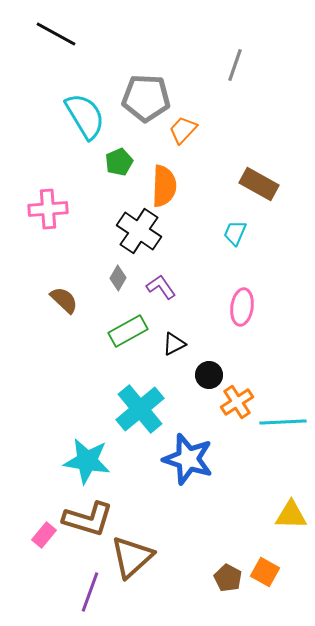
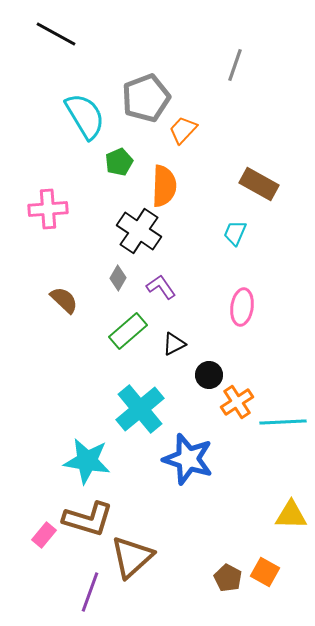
gray pentagon: rotated 24 degrees counterclockwise
green rectangle: rotated 12 degrees counterclockwise
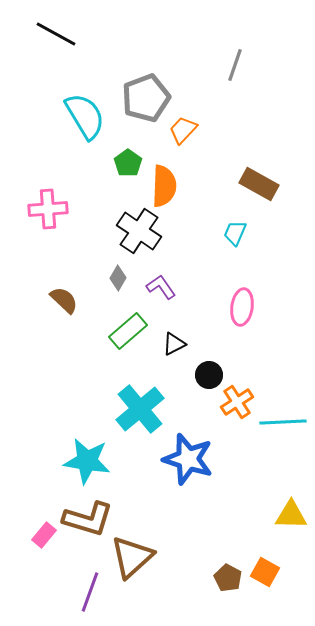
green pentagon: moved 9 px right, 1 px down; rotated 12 degrees counterclockwise
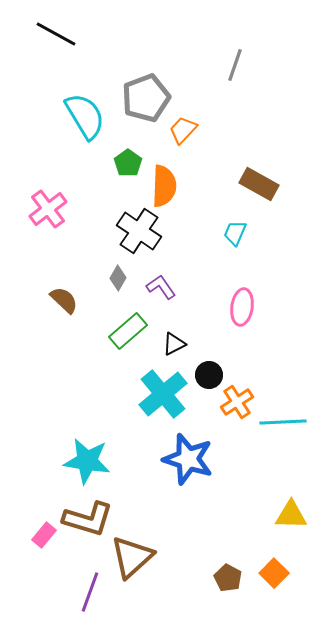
pink cross: rotated 33 degrees counterclockwise
cyan cross: moved 23 px right, 15 px up
orange square: moved 9 px right, 1 px down; rotated 16 degrees clockwise
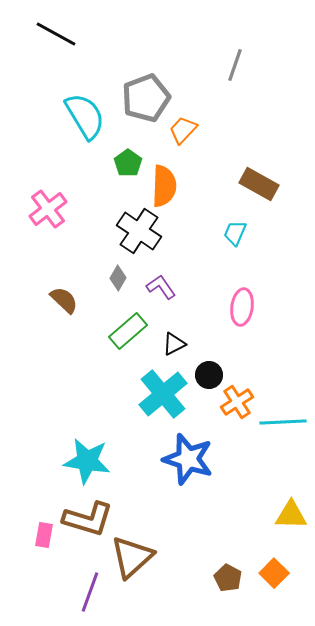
pink rectangle: rotated 30 degrees counterclockwise
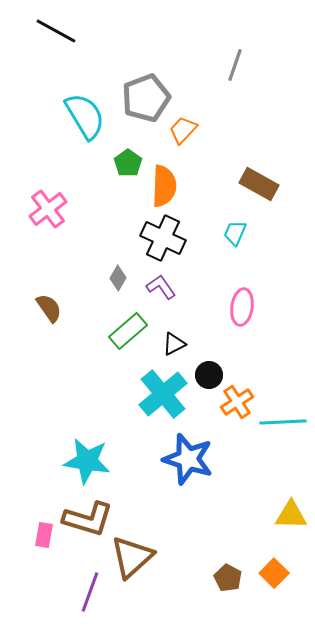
black line: moved 3 px up
black cross: moved 24 px right, 7 px down; rotated 9 degrees counterclockwise
brown semicircle: moved 15 px left, 8 px down; rotated 12 degrees clockwise
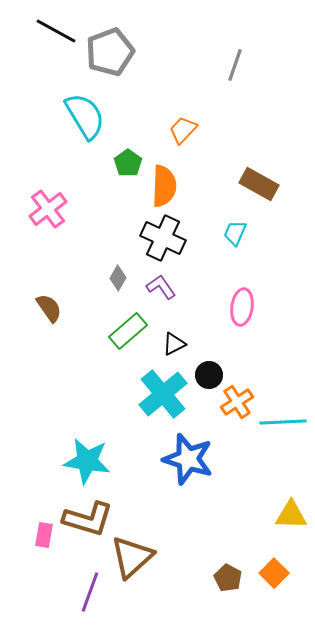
gray pentagon: moved 36 px left, 46 px up
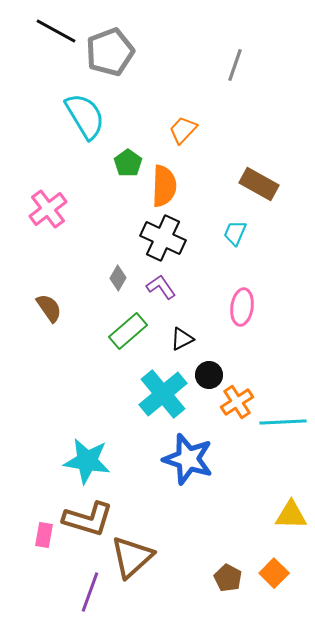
black triangle: moved 8 px right, 5 px up
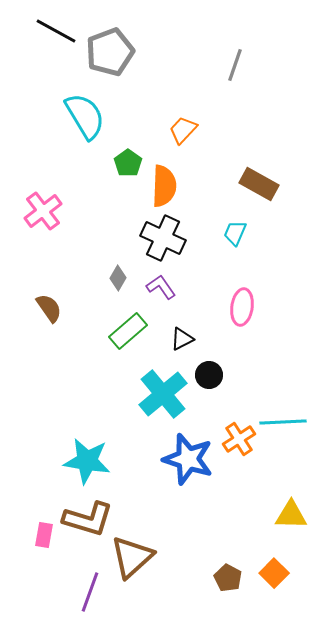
pink cross: moved 5 px left, 2 px down
orange cross: moved 2 px right, 37 px down
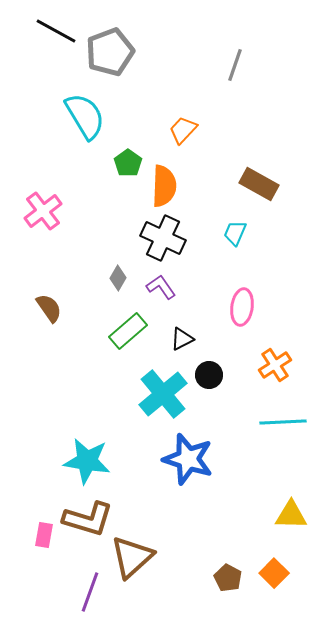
orange cross: moved 36 px right, 74 px up
